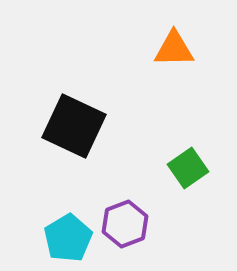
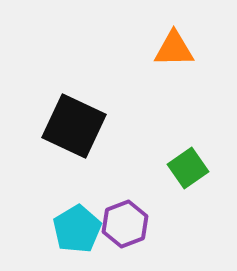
cyan pentagon: moved 9 px right, 9 px up
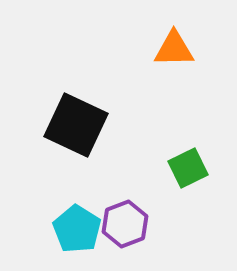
black square: moved 2 px right, 1 px up
green square: rotated 9 degrees clockwise
cyan pentagon: rotated 9 degrees counterclockwise
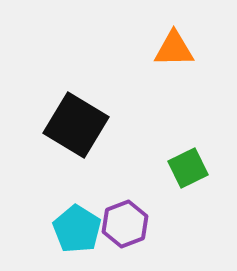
black square: rotated 6 degrees clockwise
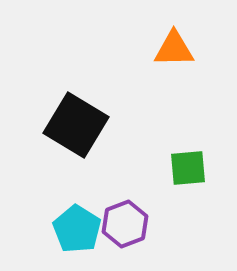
green square: rotated 21 degrees clockwise
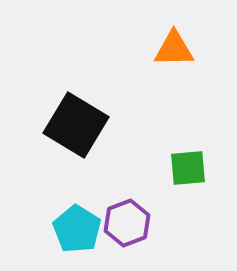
purple hexagon: moved 2 px right, 1 px up
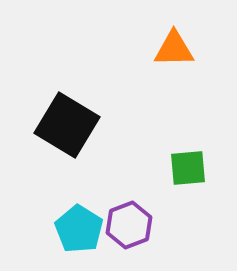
black square: moved 9 px left
purple hexagon: moved 2 px right, 2 px down
cyan pentagon: moved 2 px right
